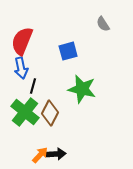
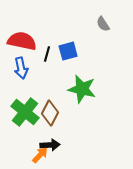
red semicircle: rotated 80 degrees clockwise
black line: moved 14 px right, 32 px up
black arrow: moved 6 px left, 9 px up
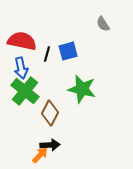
green cross: moved 21 px up
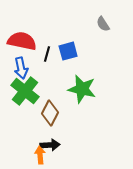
orange arrow: rotated 48 degrees counterclockwise
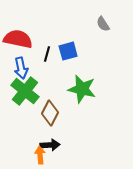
red semicircle: moved 4 px left, 2 px up
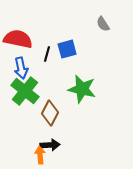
blue square: moved 1 px left, 2 px up
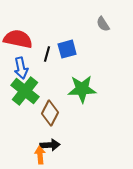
green star: rotated 16 degrees counterclockwise
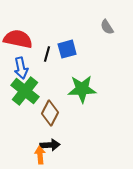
gray semicircle: moved 4 px right, 3 px down
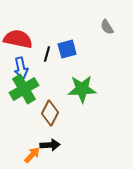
green cross: moved 1 px left, 2 px up; rotated 20 degrees clockwise
orange arrow: moved 8 px left; rotated 48 degrees clockwise
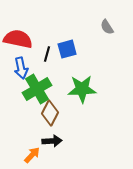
green cross: moved 13 px right
black arrow: moved 2 px right, 4 px up
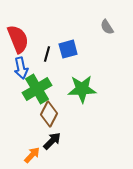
red semicircle: rotated 56 degrees clockwise
blue square: moved 1 px right
brown diamond: moved 1 px left, 1 px down
black arrow: rotated 42 degrees counterclockwise
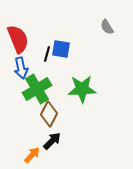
blue square: moved 7 px left; rotated 24 degrees clockwise
